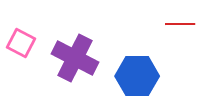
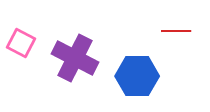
red line: moved 4 px left, 7 px down
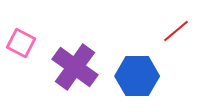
red line: rotated 40 degrees counterclockwise
purple cross: moved 9 px down; rotated 9 degrees clockwise
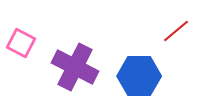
purple cross: rotated 9 degrees counterclockwise
blue hexagon: moved 2 px right
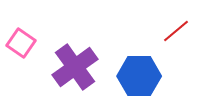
pink square: rotated 8 degrees clockwise
purple cross: rotated 27 degrees clockwise
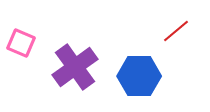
pink square: rotated 12 degrees counterclockwise
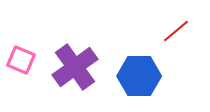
pink square: moved 17 px down
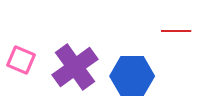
red line: rotated 40 degrees clockwise
blue hexagon: moved 7 px left
